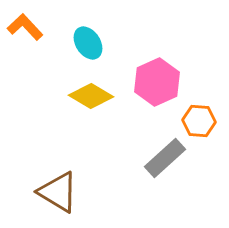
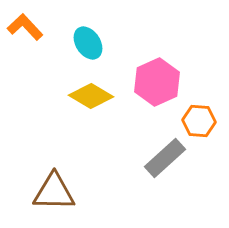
brown triangle: moved 4 px left; rotated 30 degrees counterclockwise
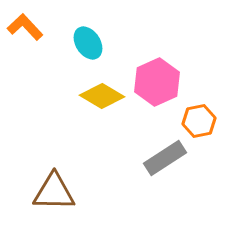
yellow diamond: moved 11 px right
orange hexagon: rotated 16 degrees counterclockwise
gray rectangle: rotated 9 degrees clockwise
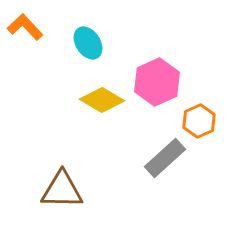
yellow diamond: moved 4 px down
orange hexagon: rotated 12 degrees counterclockwise
gray rectangle: rotated 9 degrees counterclockwise
brown triangle: moved 8 px right, 2 px up
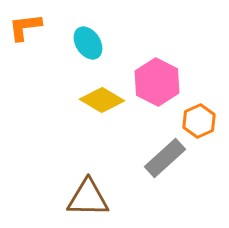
orange L-shape: rotated 54 degrees counterclockwise
pink hexagon: rotated 9 degrees counterclockwise
brown triangle: moved 26 px right, 8 px down
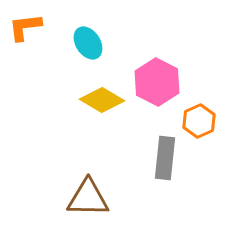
gray rectangle: rotated 42 degrees counterclockwise
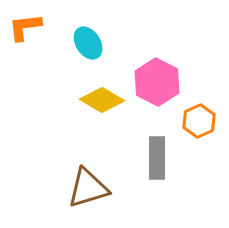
gray rectangle: moved 8 px left; rotated 6 degrees counterclockwise
brown triangle: moved 10 px up; rotated 18 degrees counterclockwise
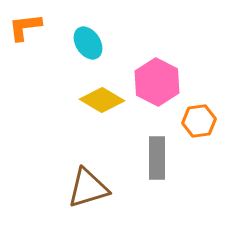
orange hexagon: rotated 16 degrees clockwise
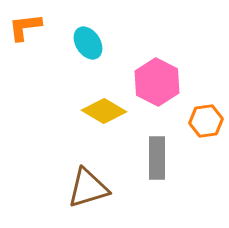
yellow diamond: moved 2 px right, 11 px down
orange hexagon: moved 7 px right
